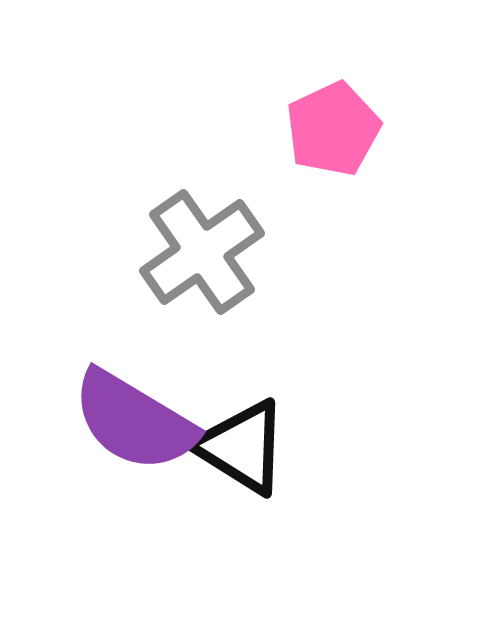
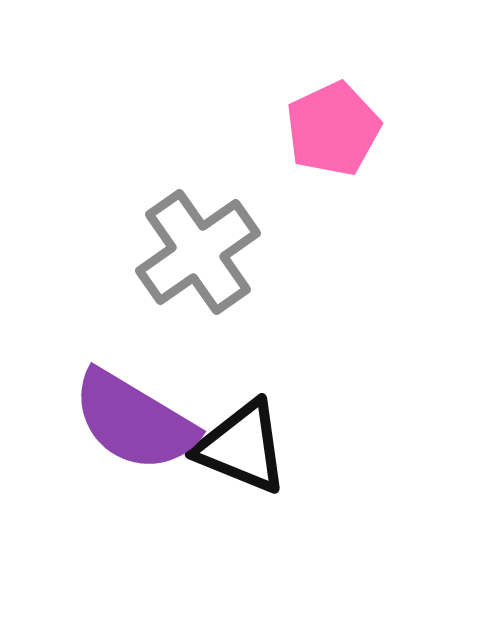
gray cross: moved 4 px left
black triangle: rotated 10 degrees counterclockwise
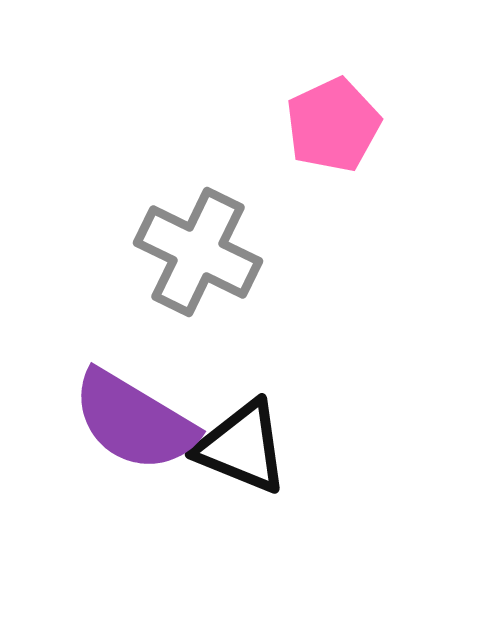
pink pentagon: moved 4 px up
gray cross: rotated 29 degrees counterclockwise
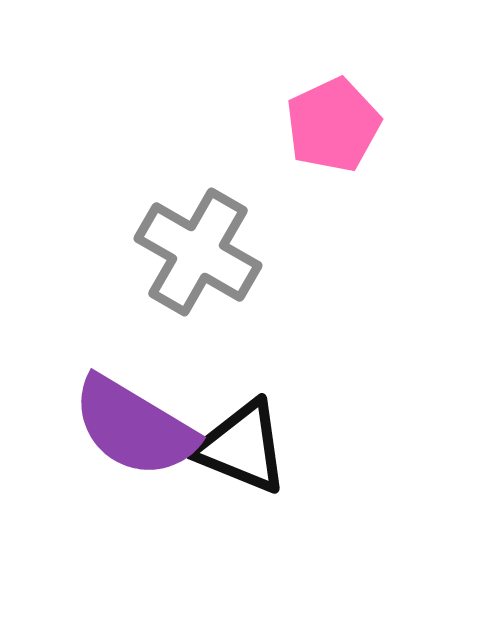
gray cross: rotated 4 degrees clockwise
purple semicircle: moved 6 px down
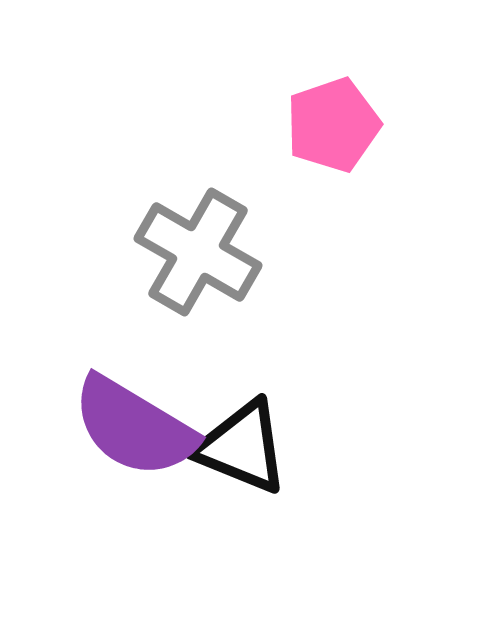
pink pentagon: rotated 6 degrees clockwise
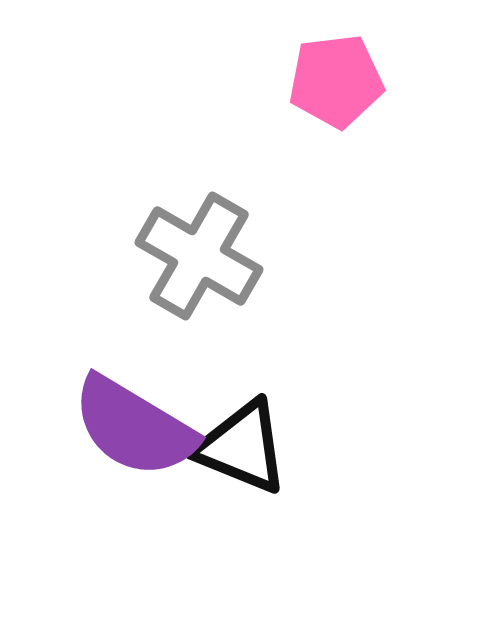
pink pentagon: moved 3 px right, 44 px up; rotated 12 degrees clockwise
gray cross: moved 1 px right, 4 px down
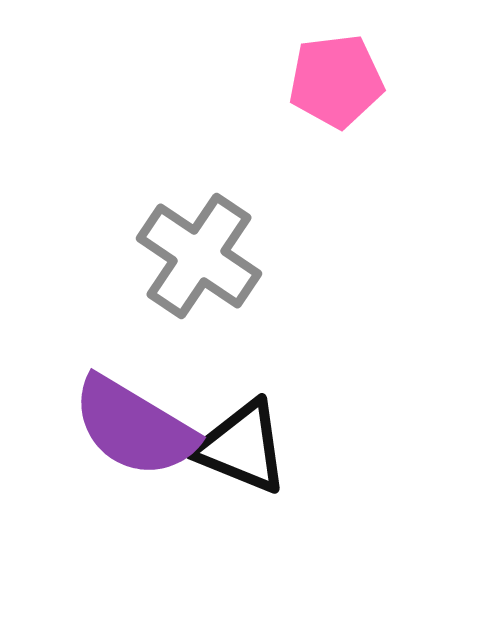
gray cross: rotated 4 degrees clockwise
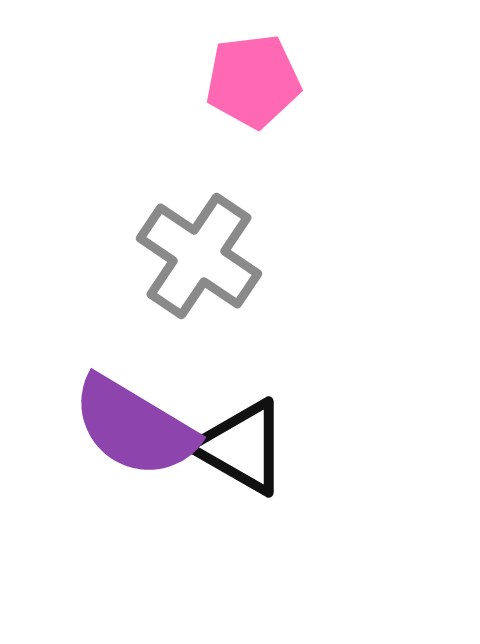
pink pentagon: moved 83 px left
black triangle: rotated 8 degrees clockwise
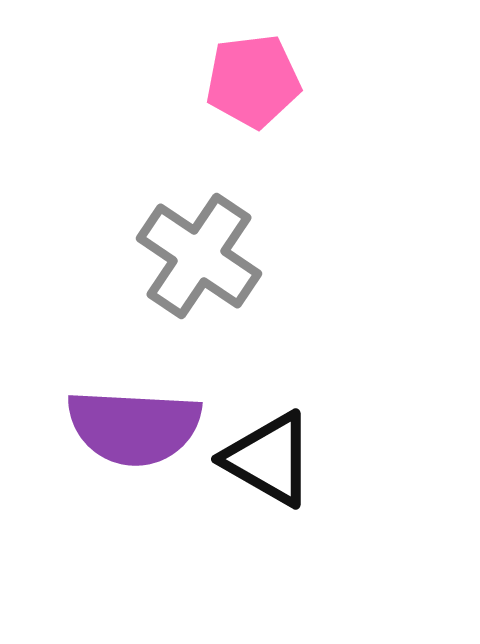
purple semicircle: rotated 28 degrees counterclockwise
black triangle: moved 27 px right, 12 px down
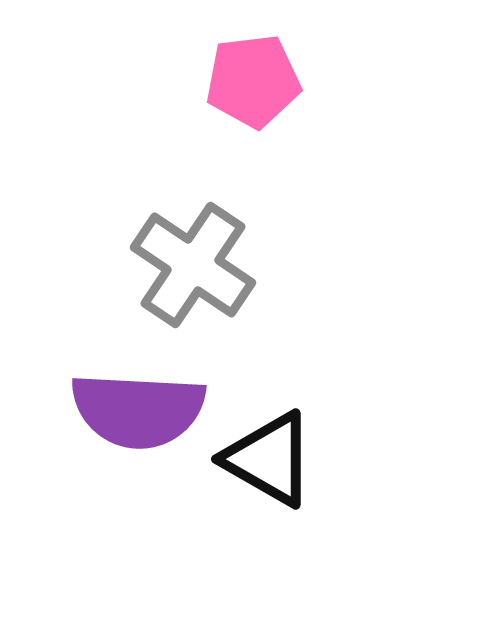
gray cross: moved 6 px left, 9 px down
purple semicircle: moved 4 px right, 17 px up
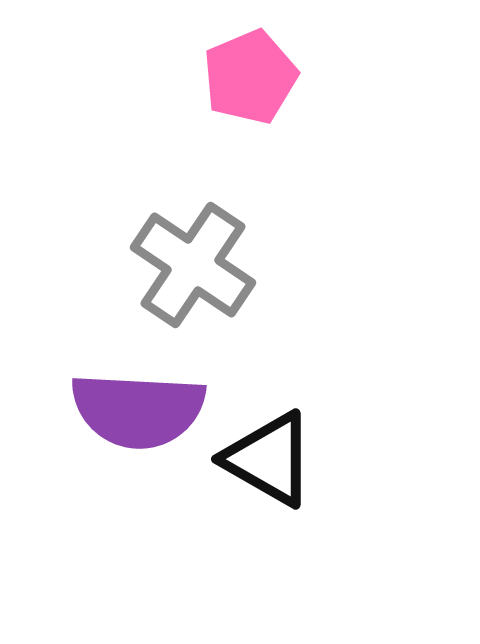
pink pentagon: moved 3 px left, 4 px up; rotated 16 degrees counterclockwise
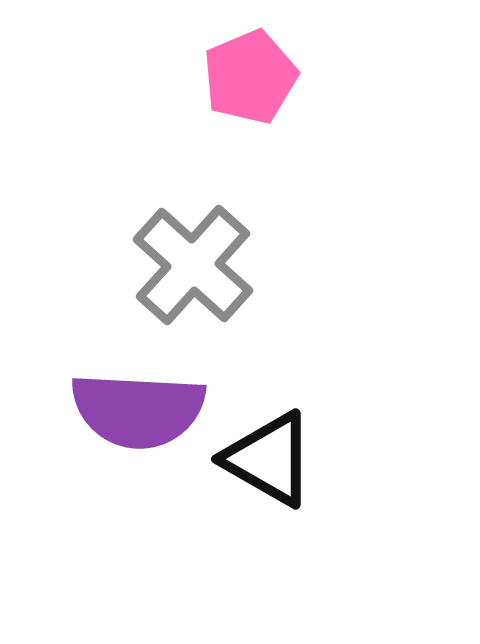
gray cross: rotated 8 degrees clockwise
